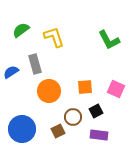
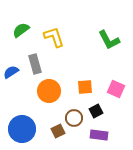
brown circle: moved 1 px right, 1 px down
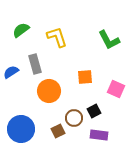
yellow L-shape: moved 3 px right
orange square: moved 10 px up
black square: moved 2 px left
blue circle: moved 1 px left
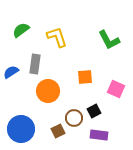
gray rectangle: rotated 24 degrees clockwise
orange circle: moved 1 px left
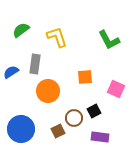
purple rectangle: moved 1 px right, 2 px down
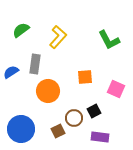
yellow L-shape: moved 1 px right; rotated 60 degrees clockwise
